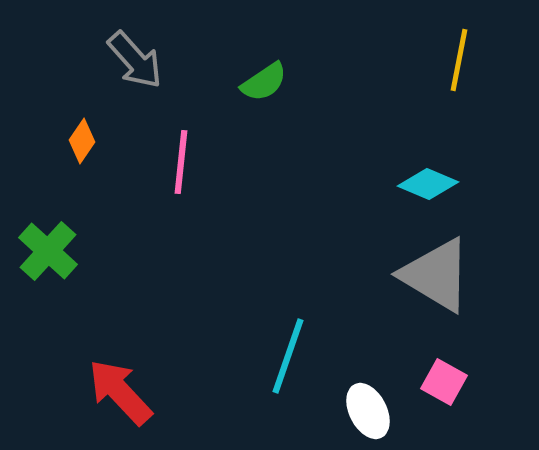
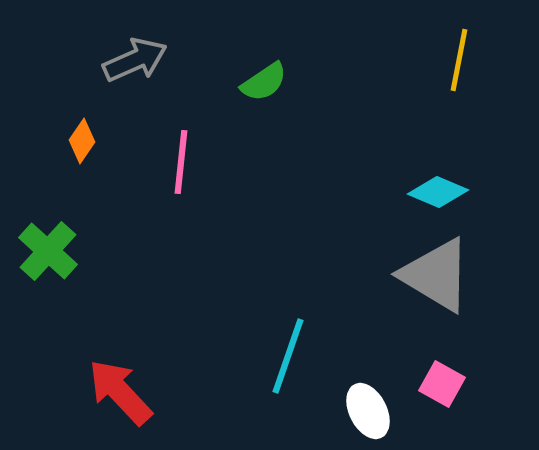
gray arrow: rotated 72 degrees counterclockwise
cyan diamond: moved 10 px right, 8 px down
pink square: moved 2 px left, 2 px down
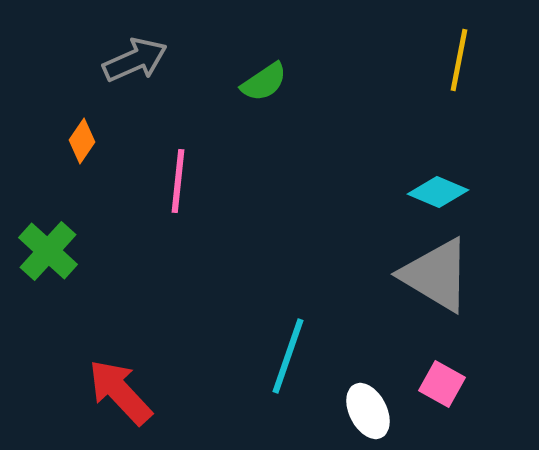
pink line: moved 3 px left, 19 px down
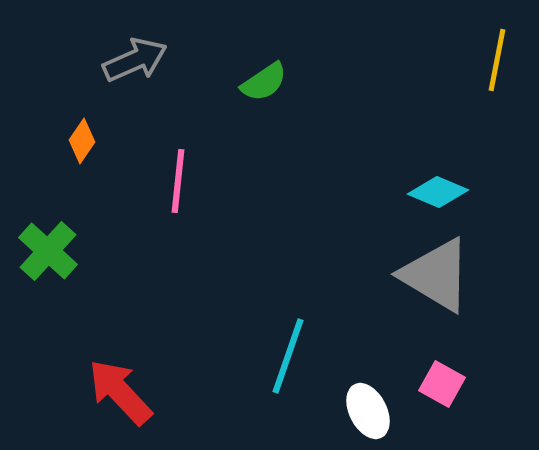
yellow line: moved 38 px right
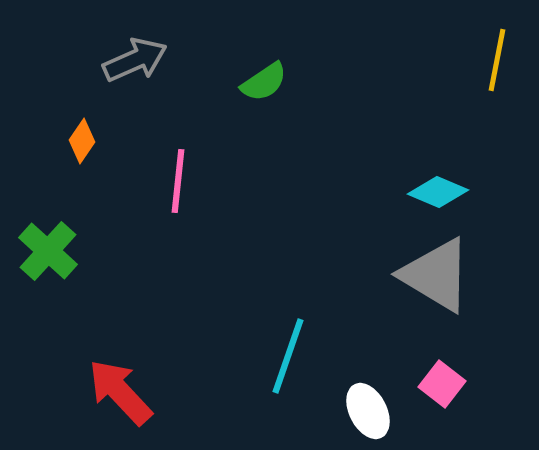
pink square: rotated 9 degrees clockwise
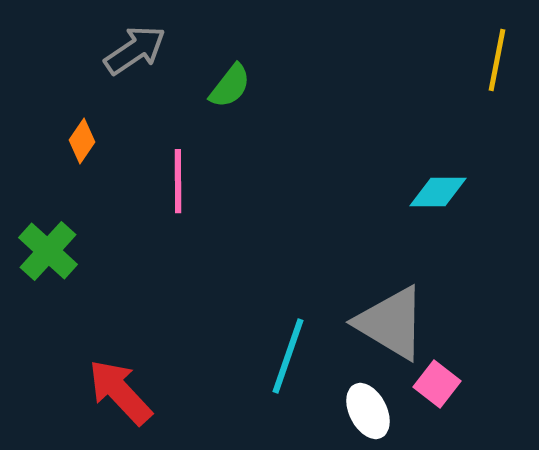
gray arrow: moved 10 px up; rotated 10 degrees counterclockwise
green semicircle: moved 34 px left, 4 px down; rotated 18 degrees counterclockwise
pink line: rotated 6 degrees counterclockwise
cyan diamond: rotated 22 degrees counterclockwise
gray triangle: moved 45 px left, 48 px down
pink square: moved 5 px left
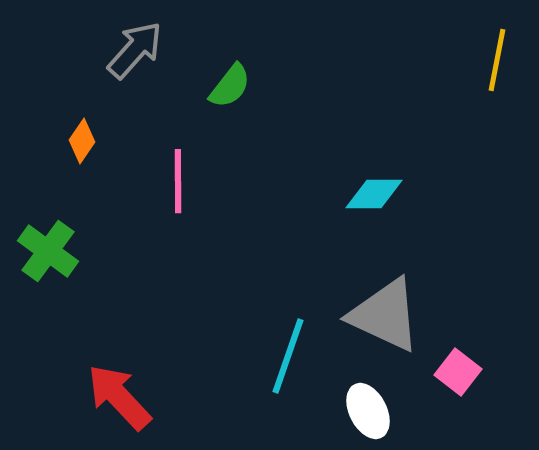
gray arrow: rotated 14 degrees counterclockwise
cyan diamond: moved 64 px left, 2 px down
green cross: rotated 6 degrees counterclockwise
gray triangle: moved 6 px left, 8 px up; rotated 6 degrees counterclockwise
pink square: moved 21 px right, 12 px up
red arrow: moved 1 px left, 5 px down
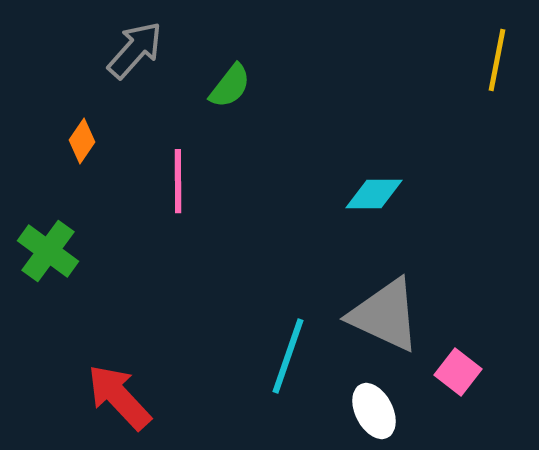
white ellipse: moved 6 px right
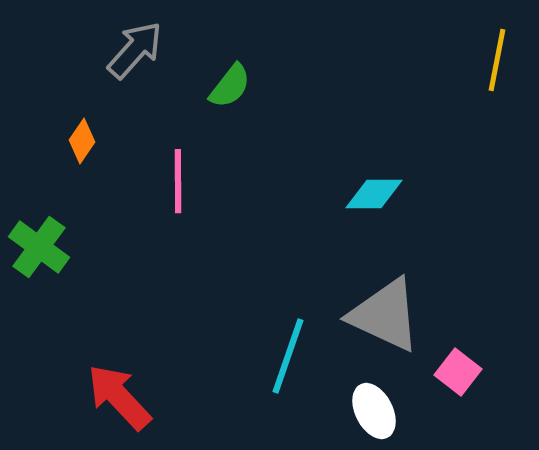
green cross: moved 9 px left, 4 px up
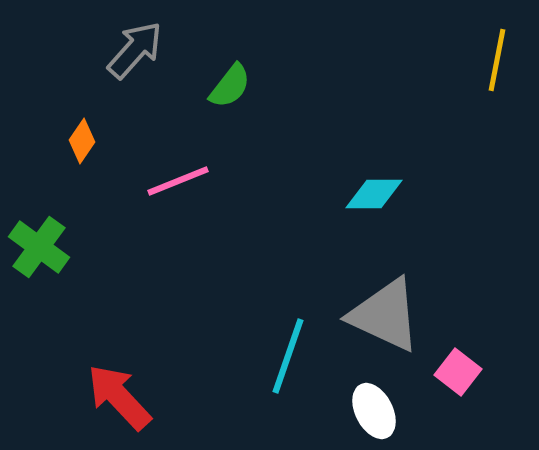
pink line: rotated 68 degrees clockwise
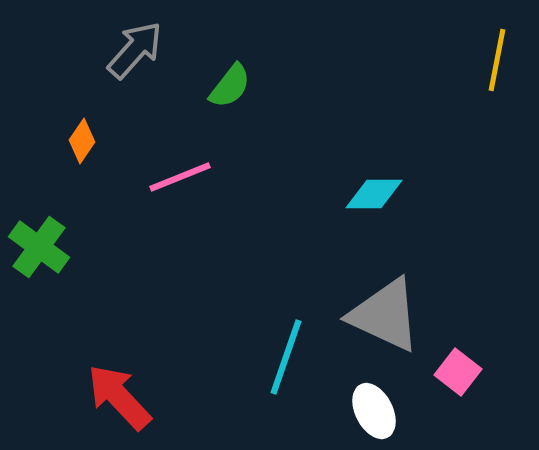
pink line: moved 2 px right, 4 px up
cyan line: moved 2 px left, 1 px down
